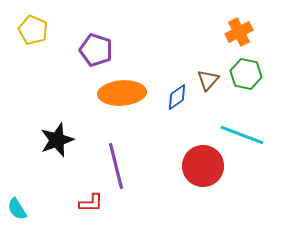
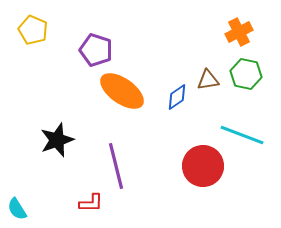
brown triangle: rotated 40 degrees clockwise
orange ellipse: moved 2 px up; rotated 39 degrees clockwise
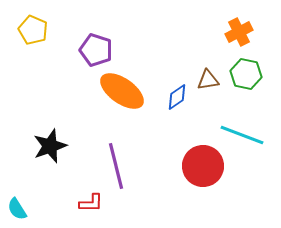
black star: moved 7 px left, 6 px down
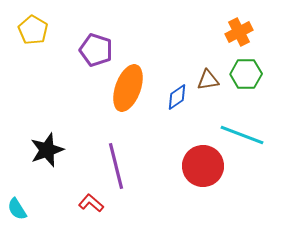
yellow pentagon: rotated 8 degrees clockwise
green hexagon: rotated 12 degrees counterclockwise
orange ellipse: moved 6 px right, 3 px up; rotated 75 degrees clockwise
black star: moved 3 px left, 4 px down
red L-shape: rotated 140 degrees counterclockwise
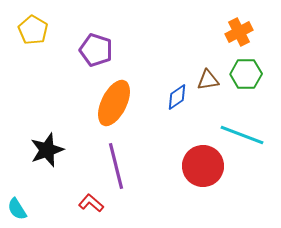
orange ellipse: moved 14 px left, 15 px down; rotated 6 degrees clockwise
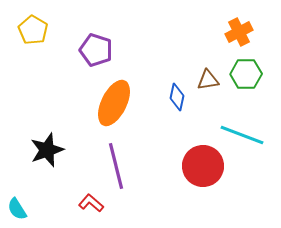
blue diamond: rotated 44 degrees counterclockwise
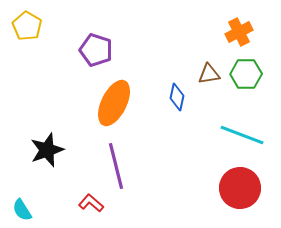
yellow pentagon: moved 6 px left, 4 px up
brown triangle: moved 1 px right, 6 px up
red circle: moved 37 px right, 22 px down
cyan semicircle: moved 5 px right, 1 px down
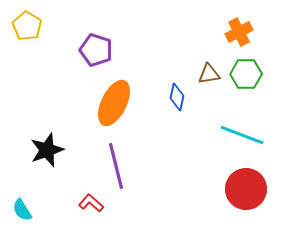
red circle: moved 6 px right, 1 px down
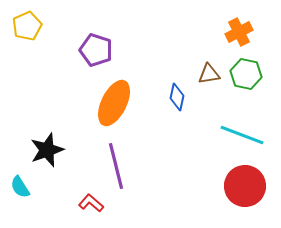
yellow pentagon: rotated 16 degrees clockwise
green hexagon: rotated 12 degrees clockwise
red circle: moved 1 px left, 3 px up
cyan semicircle: moved 2 px left, 23 px up
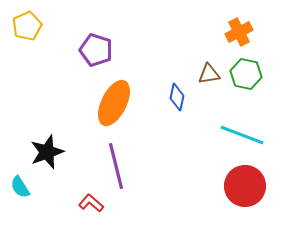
black star: moved 2 px down
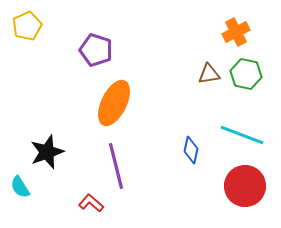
orange cross: moved 3 px left
blue diamond: moved 14 px right, 53 px down
